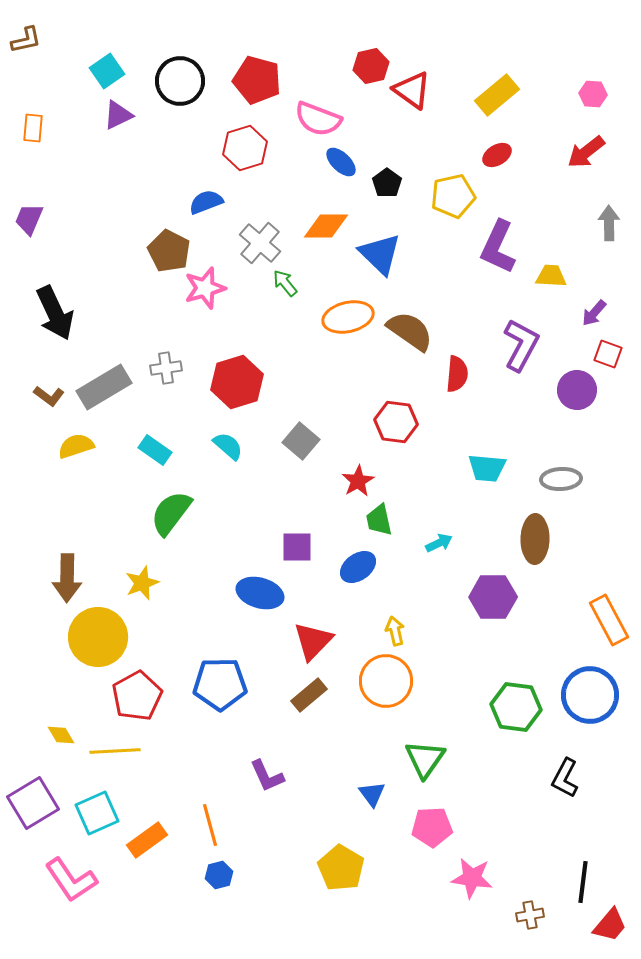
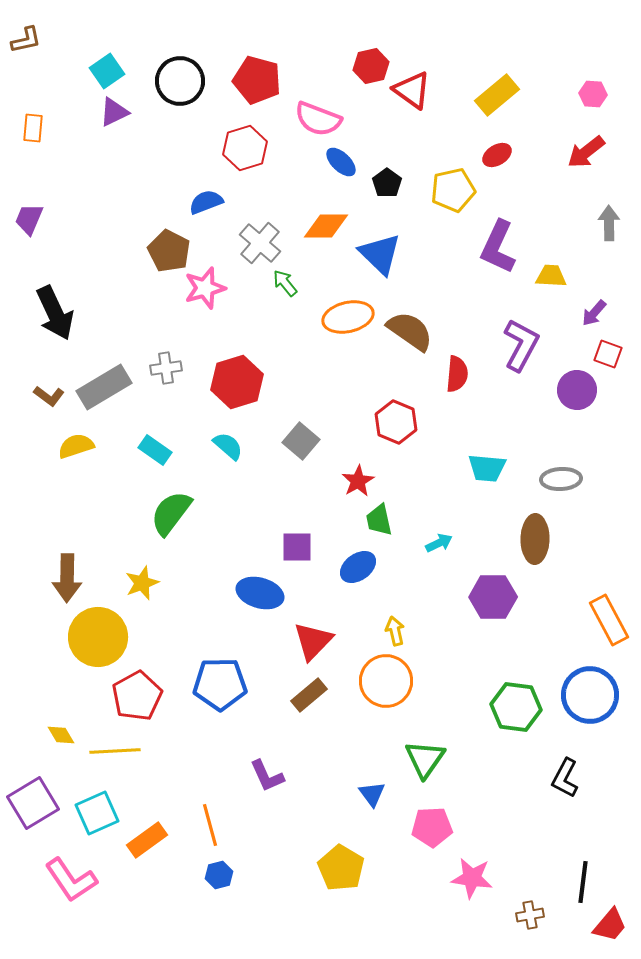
purple triangle at (118, 115): moved 4 px left, 3 px up
yellow pentagon at (453, 196): moved 6 px up
red hexagon at (396, 422): rotated 15 degrees clockwise
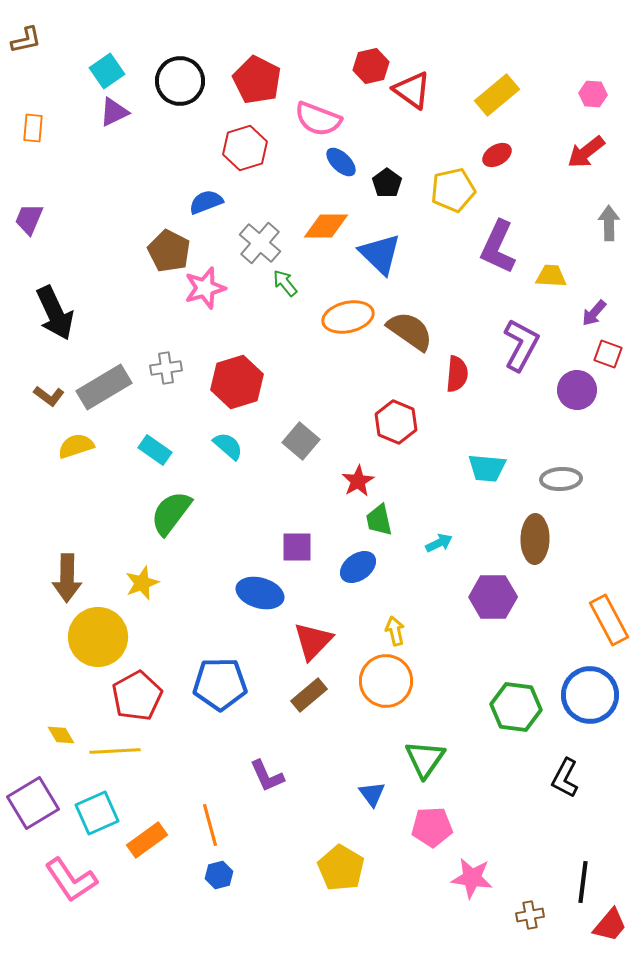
red pentagon at (257, 80): rotated 12 degrees clockwise
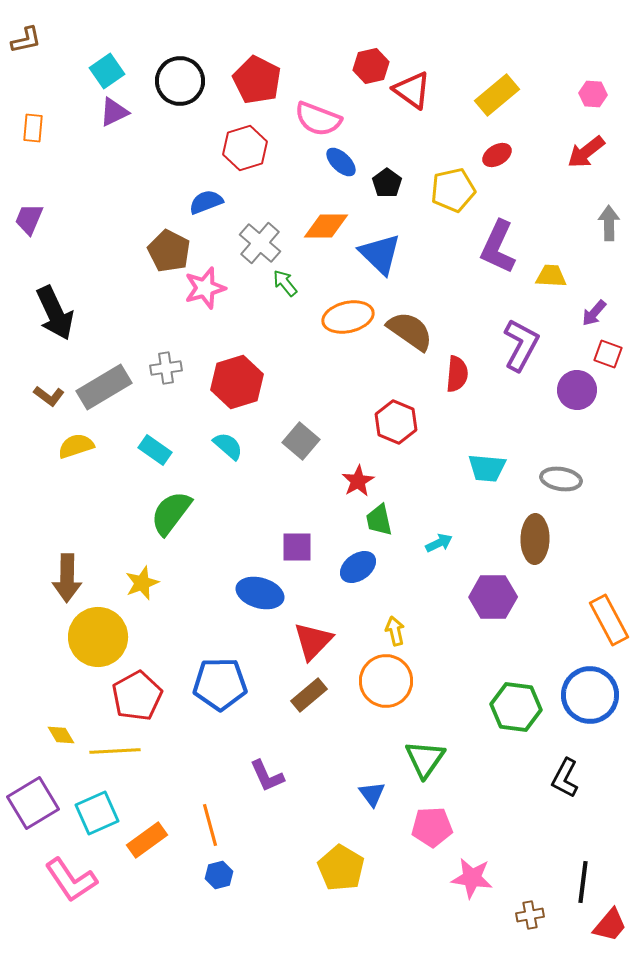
gray ellipse at (561, 479): rotated 12 degrees clockwise
